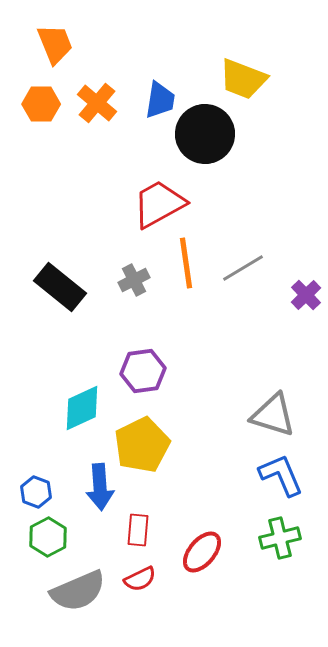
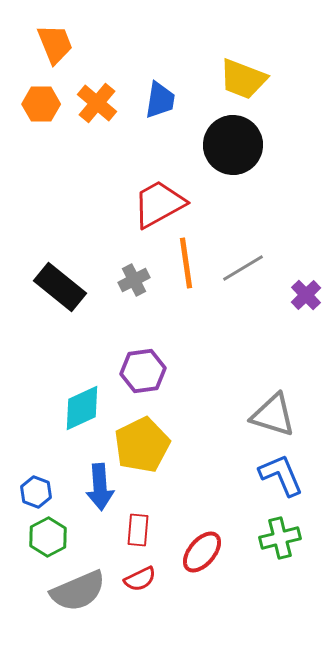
black circle: moved 28 px right, 11 px down
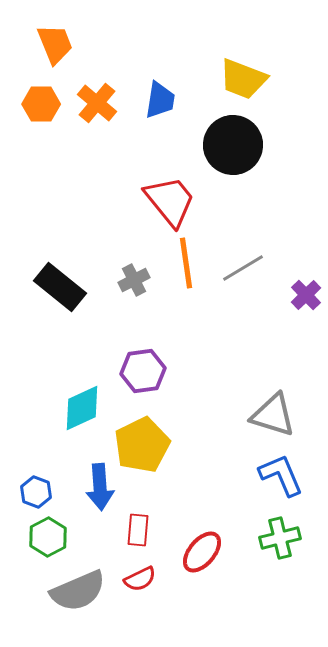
red trapezoid: moved 11 px right, 3 px up; rotated 80 degrees clockwise
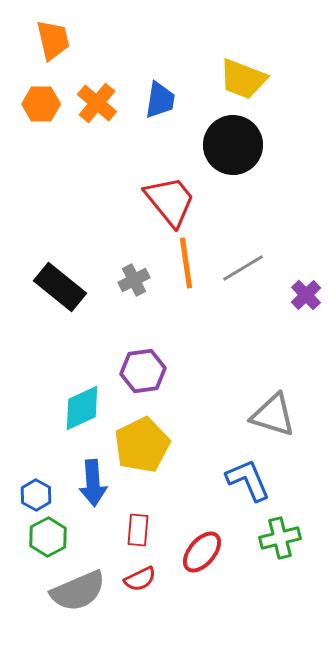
orange trapezoid: moved 2 px left, 4 px up; rotated 9 degrees clockwise
blue L-shape: moved 33 px left, 5 px down
blue arrow: moved 7 px left, 4 px up
blue hexagon: moved 3 px down; rotated 8 degrees clockwise
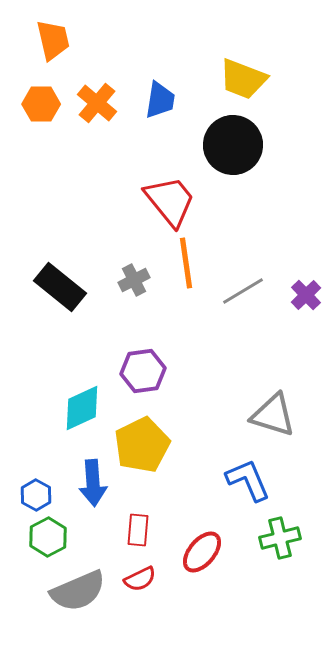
gray line: moved 23 px down
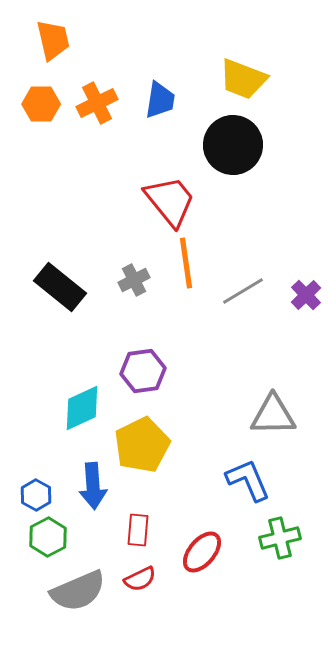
orange cross: rotated 24 degrees clockwise
gray triangle: rotated 18 degrees counterclockwise
blue arrow: moved 3 px down
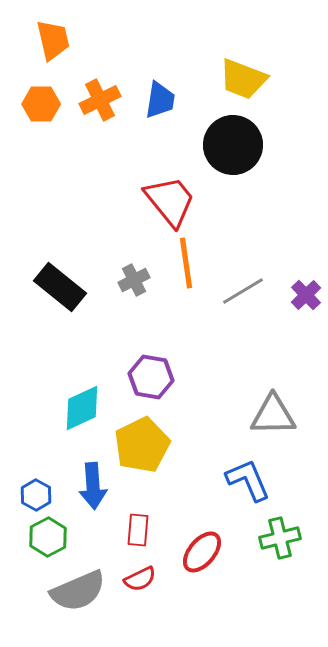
orange cross: moved 3 px right, 3 px up
purple hexagon: moved 8 px right, 6 px down; rotated 18 degrees clockwise
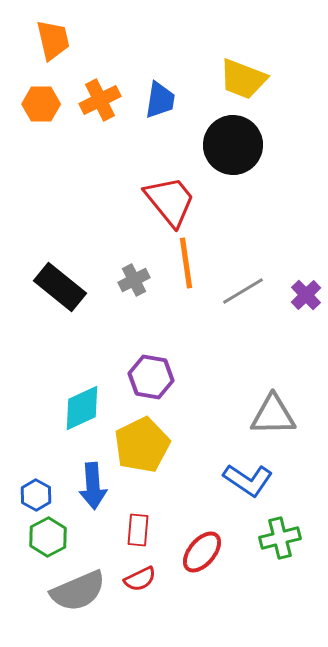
blue L-shape: rotated 147 degrees clockwise
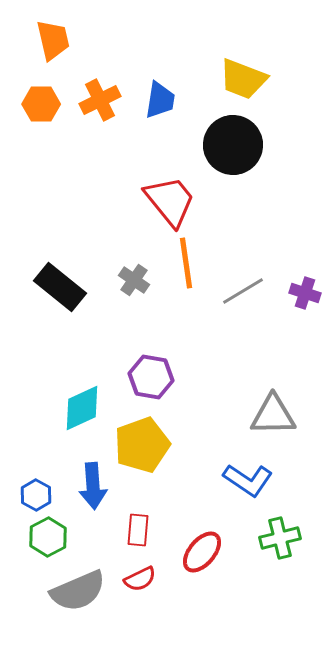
gray cross: rotated 28 degrees counterclockwise
purple cross: moved 1 px left, 2 px up; rotated 28 degrees counterclockwise
yellow pentagon: rotated 6 degrees clockwise
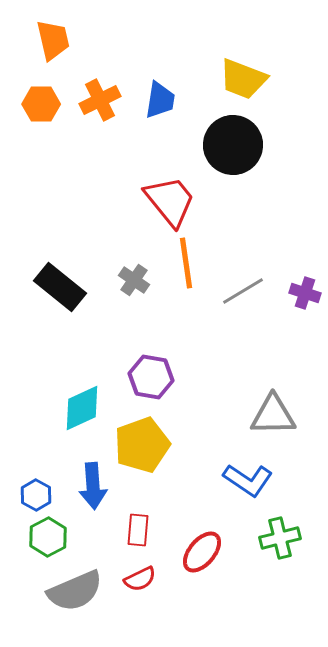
gray semicircle: moved 3 px left
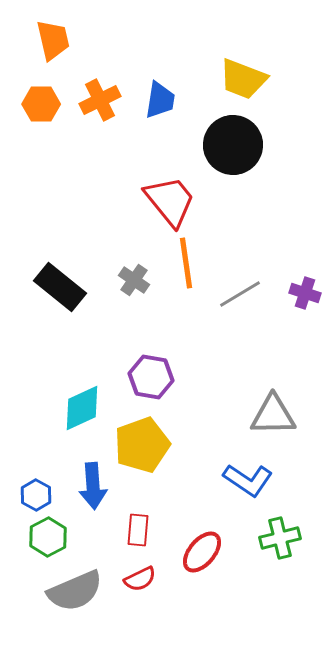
gray line: moved 3 px left, 3 px down
